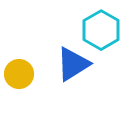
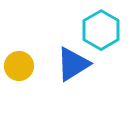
yellow circle: moved 8 px up
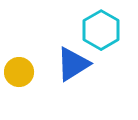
yellow circle: moved 6 px down
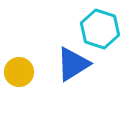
cyan hexagon: moved 1 px left, 1 px up; rotated 12 degrees counterclockwise
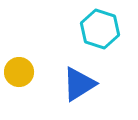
blue triangle: moved 6 px right, 20 px down
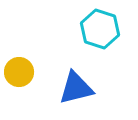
blue triangle: moved 3 px left, 4 px down; rotated 18 degrees clockwise
